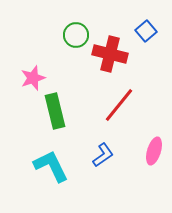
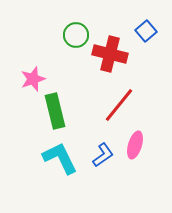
pink star: moved 1 px down
pink ellipse: moved 19 px left, 6 px up
cyan L-shape: moved 9 px right, 8 px up
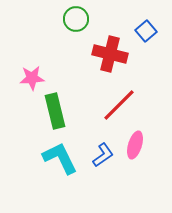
green circle: moved 16 px up
pink star: moved 1 px left, 1 px up; rotated 15 degrees clockwise
red line: rotated 6 degrees clockwise
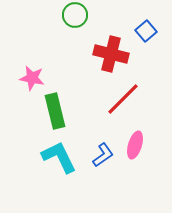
green circle: moved 1 px left, 4 px up
red cross: moved 1 px right
pink star: rotated 15 degrees clockwise
red line: moved 4 px right, 6 px up
cyan L-shape: moved 1 px left, 1 px up
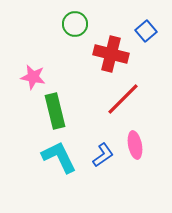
green circle: moved 9 px down
pink star: moved 1 px right, 1 px up
pink ellipse: rotated 28 degrees counterclockwise
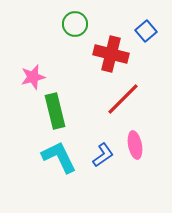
pink star: rotated 25 degrees counterclockwise
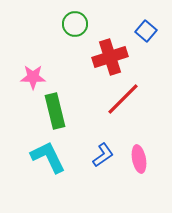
blue square: rotated 10 degrees counterclockwise
red cross: moved 1 px left, 3 px down; rotated 32 degrees counterclockwise
pink star: rotated 15 degrees clockwise
pink ellipse: moved 4 px right, 14 px down
cyan L-shape: moved 11 px left
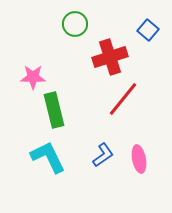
blue square: moved 2 px right, 1 px up
red line: rotated 6 degrees counterclockwise
green rectangle: moved 1 px left, 1 px up
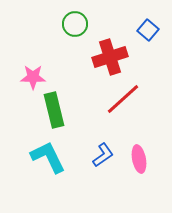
red line: rotated 9 degrees clockwise
